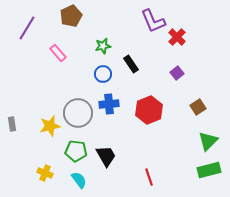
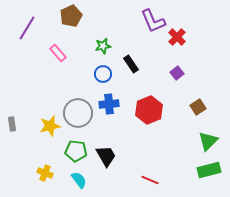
red line: moved 1 px right, 3 px down; rotated 48 degrees counterclockwise
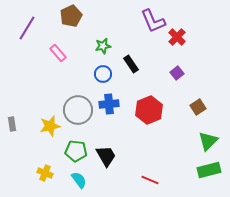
gray circle: moved 3 px up
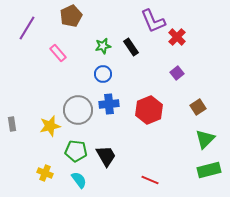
black rectangle: moved 17 px up
green triangle: moved 3 px left, 2 px up
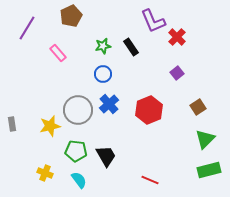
blue cross: rotated 36 degrees counterclockwise
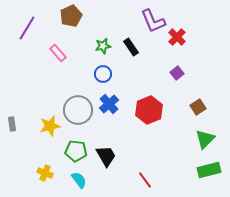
red line: moved 5 px left; rotated 30 degrees clockwise
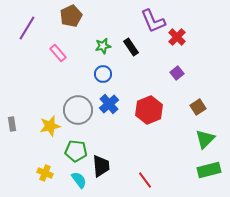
black trapezoid: moved 5 px left, 10 px down; rotated 25 degrees clockwise
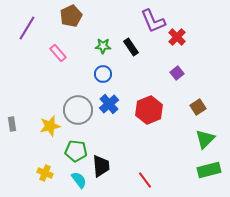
green star: rotated 14 degrees clockwise
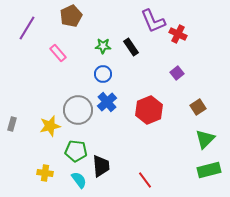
red cross: moved 1 px right, 3 px up; rotated 18 degrees counterclockwise
blue cross: moved 2 px left, 2 px up
gray rectangle: rotated 24 degrees clockwise
yellow cross: rotated 14 degrees counterclockwise
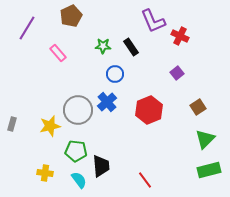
red cross: moved 2 px right, 2 px down
blue circle: moved 12 px right
